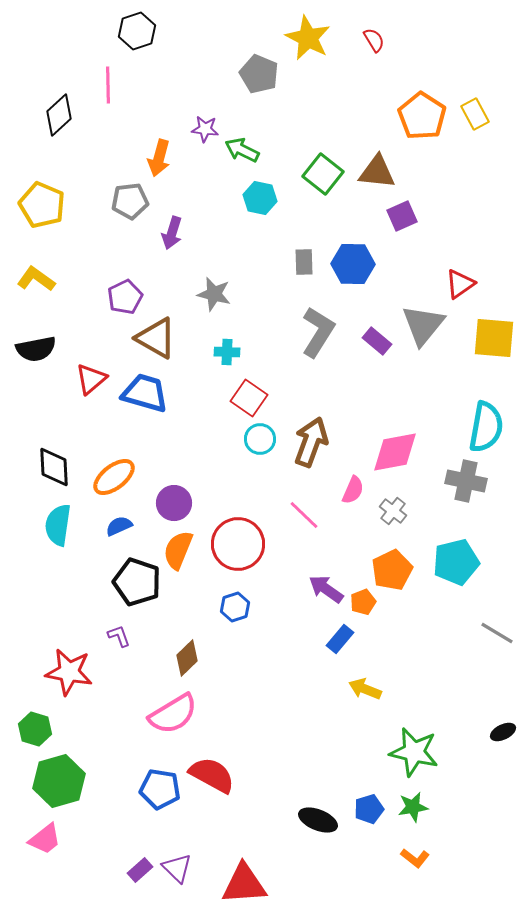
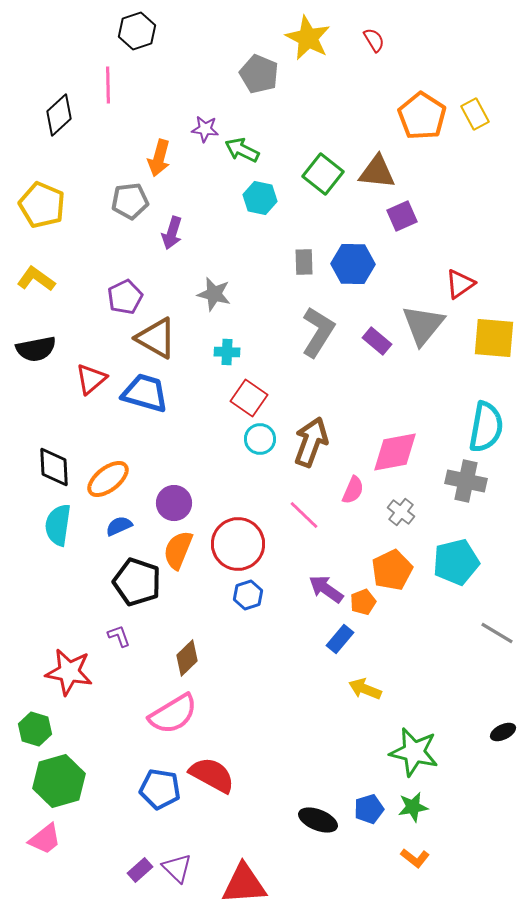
orange ellipse at (114, 477): moved 6 px left, 2 px down
gray cross at (393, 511): moved 8 px right, 1 px down
blue hexagon at (235, 607): moved 13 px right, 12 px up
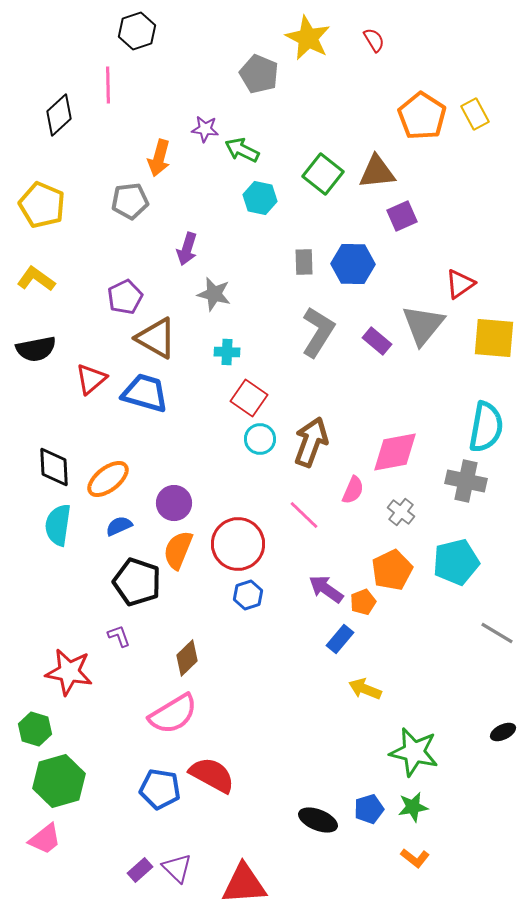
brown triangle at (377, 172): rotated 12 degrees counterclockwise
purple arrow at (172, 233): moved 15 px right, 16 px down
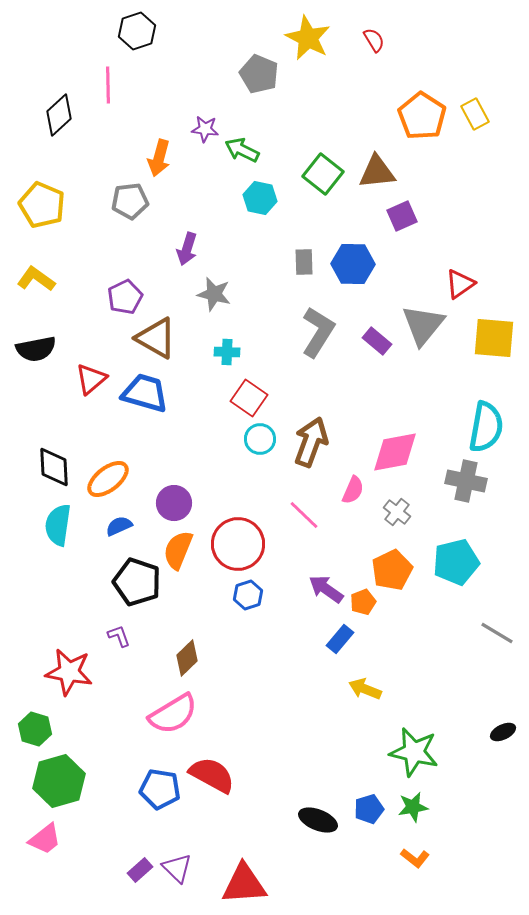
gray cross at (401, 512): moved 4 px left
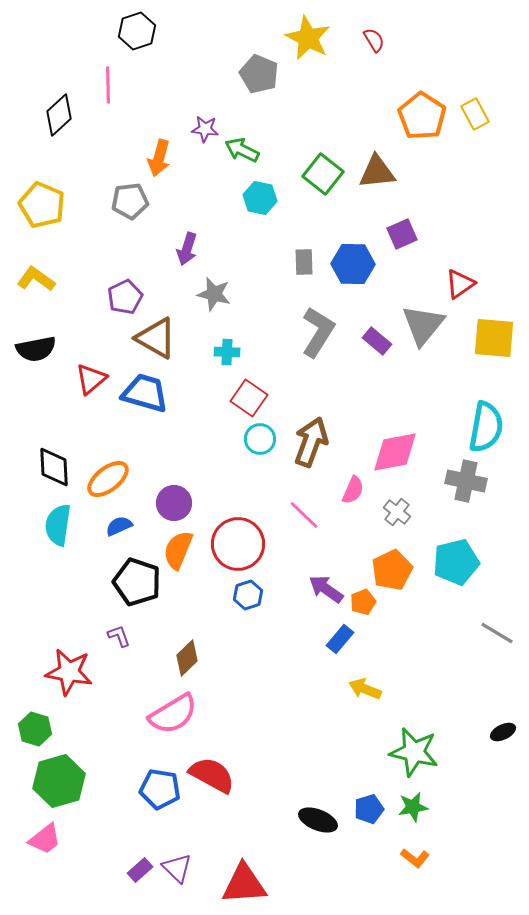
purple square at (402, 216): moved 18 px down
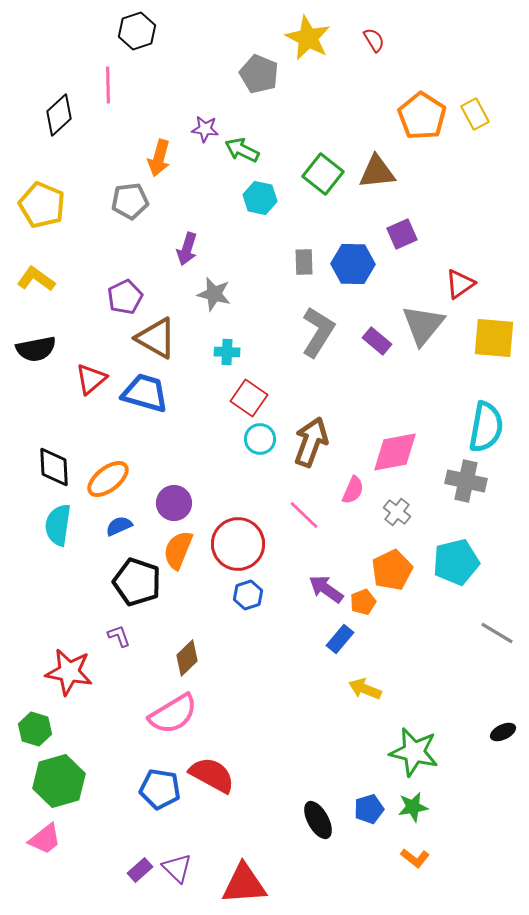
black ellipse at (318, 820): rotated 39 degrees clockwise
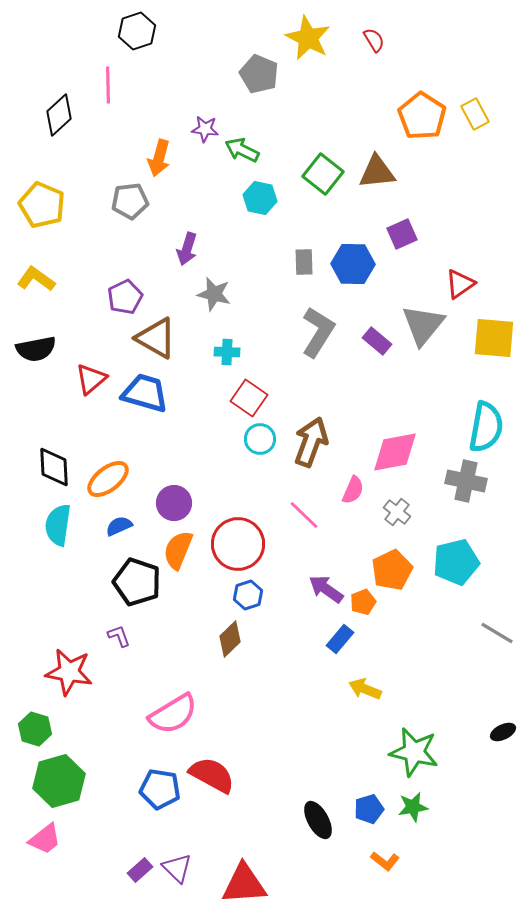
brown diamond at (187, 658): moved 43 px right, 19 px up
orange L-shape at (415, 858): moved 30 px left, 3 px down
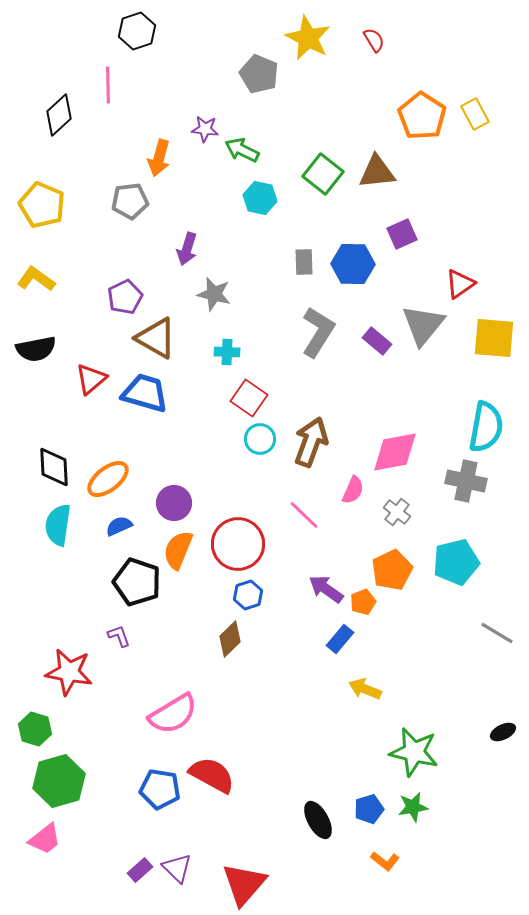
red triangle at (244, 884): rotated 45 degrees counterclockwise
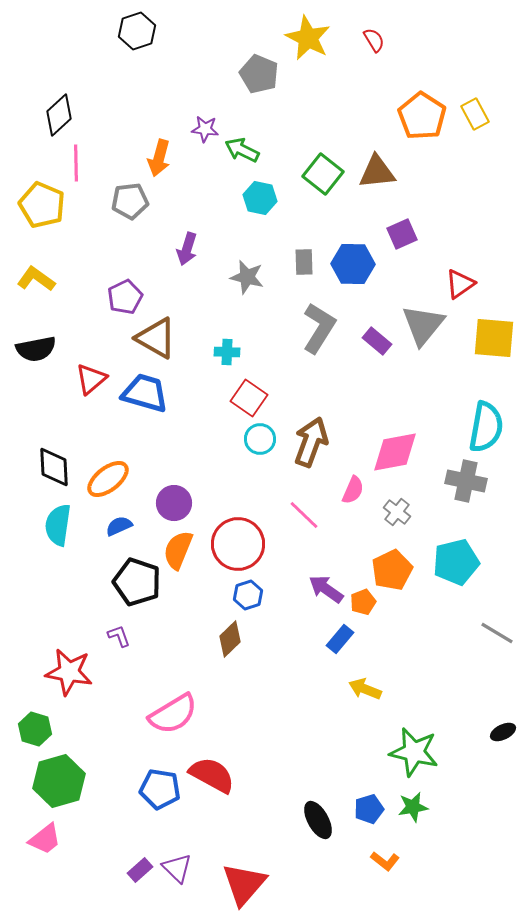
pink line at (108, 85): moved 32 px left, 78 px down
gray star at (214, 294): moved 33 px right, 17 px up
gray L-shape at (318, 332): moved 1 px right, 4 px up
